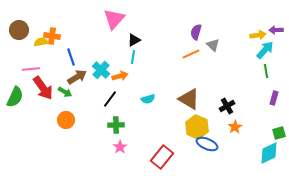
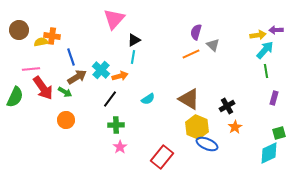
cyan semicircle: rotated 16 degrees counterclockwise
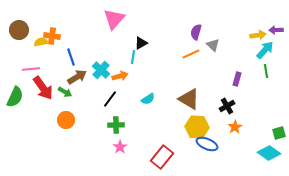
black triangle: moved 7 px right, 3 px down
purple rectangle: moved 37 px left, 19 px up
yellow hexagon: rotated 20 degrees counterclockwise
cyan diamond: rotated 60 degrees clockwise
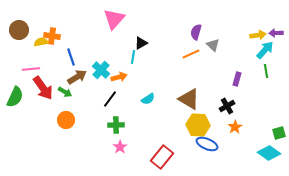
purple arrow: moved 3 px down
orange arrow: moved 1 px left, 1 px down
yellow hexagon: moved 1 px right, 2 px up
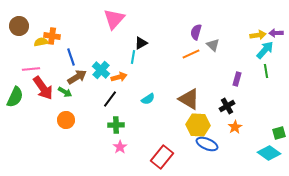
brown circle: moved 4 px up
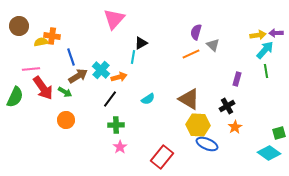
brown arrow: moved 1 px right, 1 px up
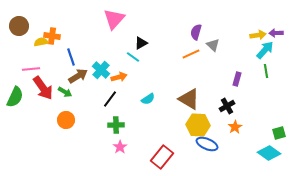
cyan line: rotated 64 degrees counterclockwise
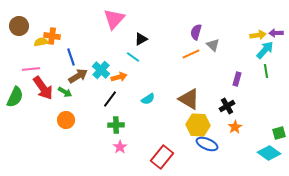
black triangle: moved 4 px up
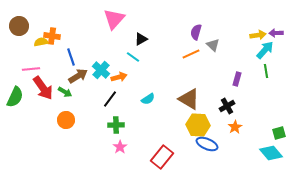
cyan diamond: moved 2 px right; rotated 15 degrees clockwise
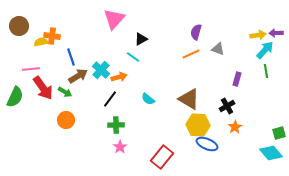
gray triangle: moved 5 px right, 4 px down; rotated 24 degrees counterclockwise
cyan semicircle: rotated 72 degrees clockwise
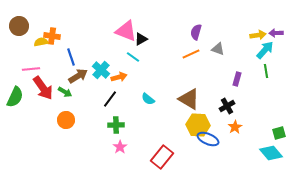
pink triangle: moved 12 px right, 12 px down; rotated 50 degrees counterclockwise
blue ellipse: moved 1 px right, 5 px up
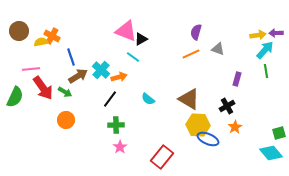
brown circle: moved 5 px down
orange cross: rotated 21 degrees clockwise
